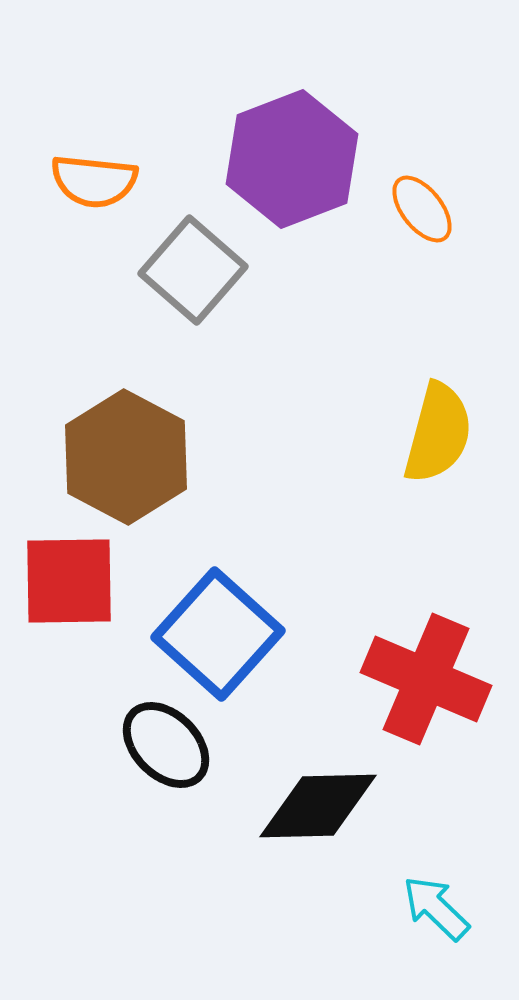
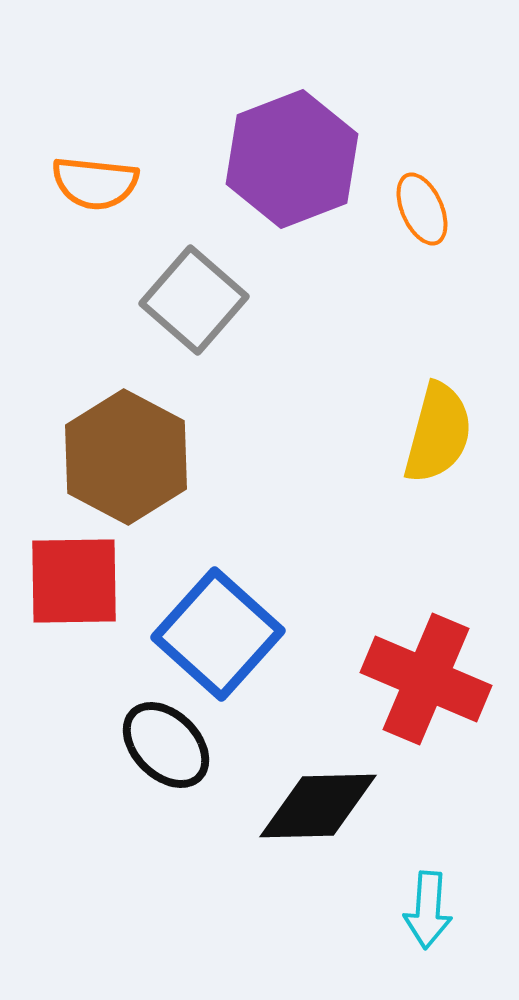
orange semicircle: moved 1 px right, 2 px down
orange ellipse: rotated 14 degrees clockwise
gray square: moved 1 px right, 30 px down
red square: moved 5 px right
cyan arrow: moved 8 px left, 2 px down; rotated 130 degrees counterclockwise
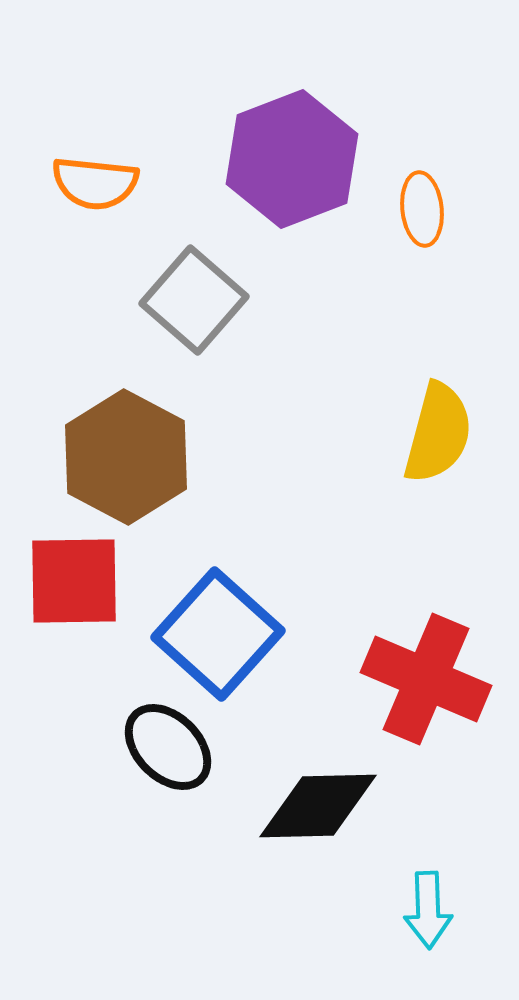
orange ellipse: rotated 18 degrees clockwise
black ellipse: moved 2 px right, 2 px down
cyan arrow: rotated 6 degrees counterclockwise
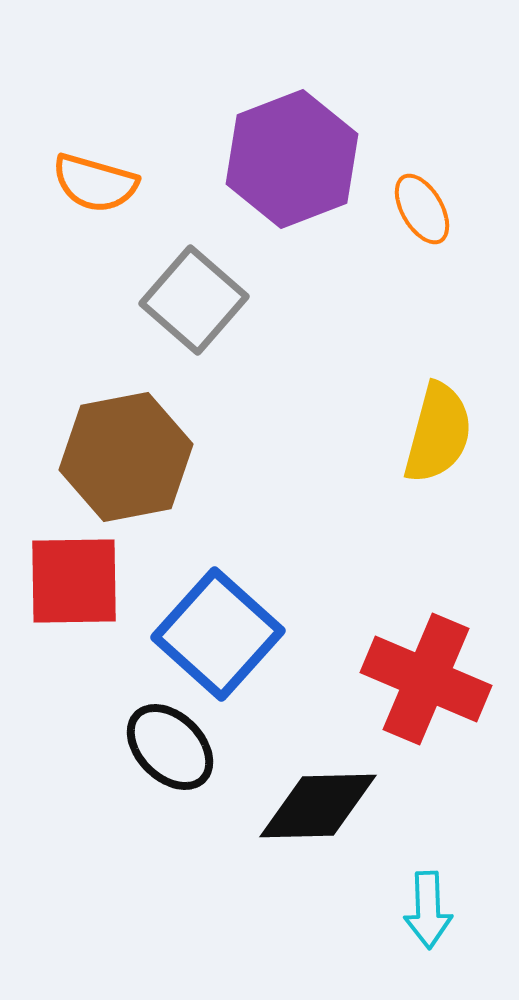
orange semicircle: rotated 10 degrees clockwise
orange ellipse: rotated 24 degrees counterclockwise
brown hexagon: rotated 21 degrees clockwise
black ellipse: moved 2 px right
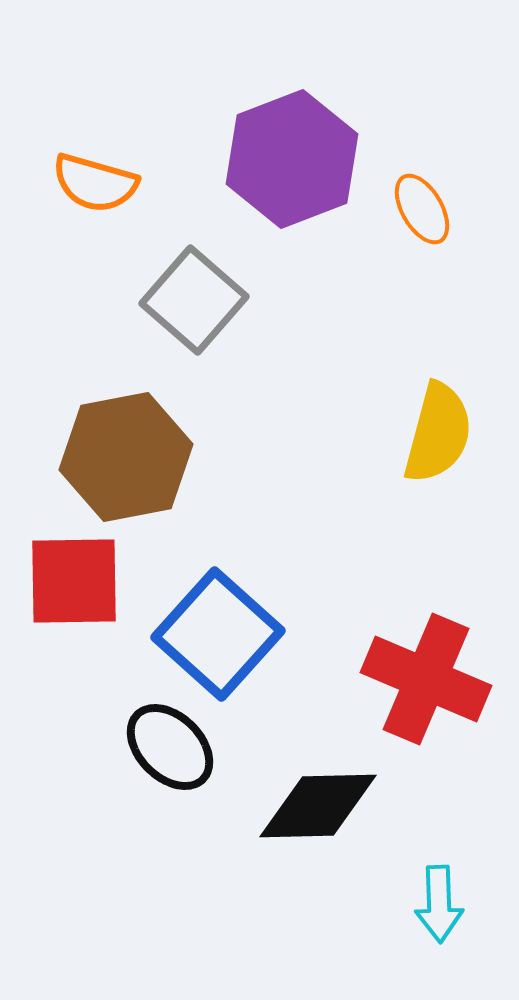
cyan arrow: moved 11 px right, 6 px up
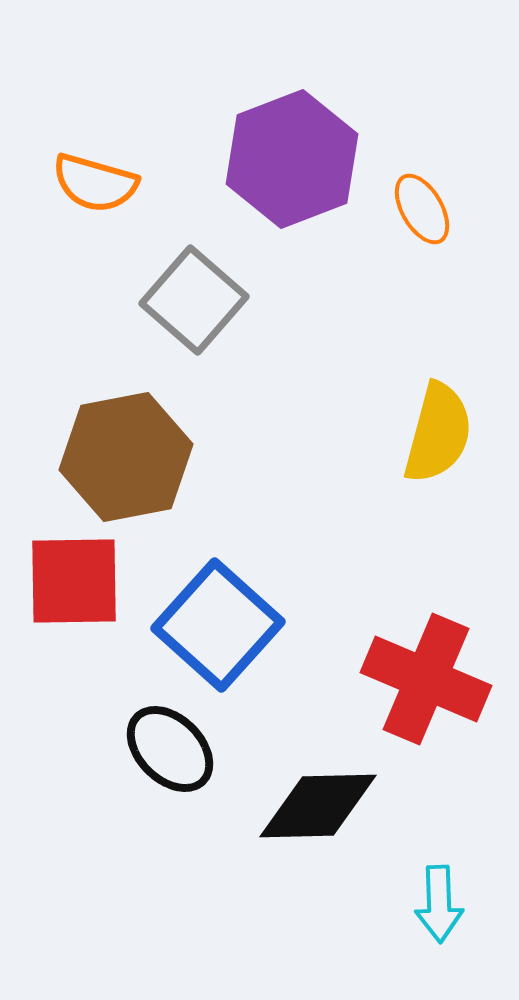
blue square: moved 9 px up
black ellipse: moved 2 px down
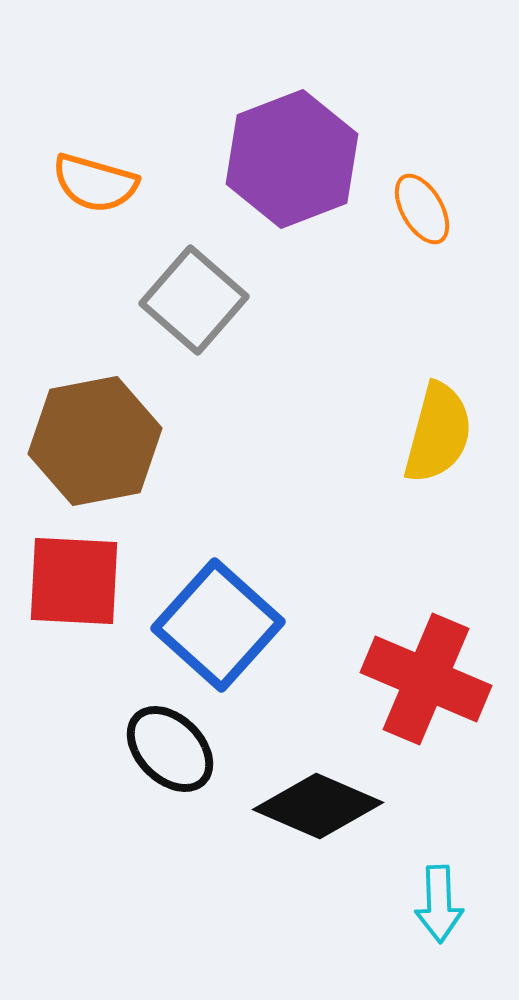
brown hexagon: moved 31 px left, 16 px up
red square: rotated 4 degrees clockwise
black diamond: rotated 25 degrees clockwise
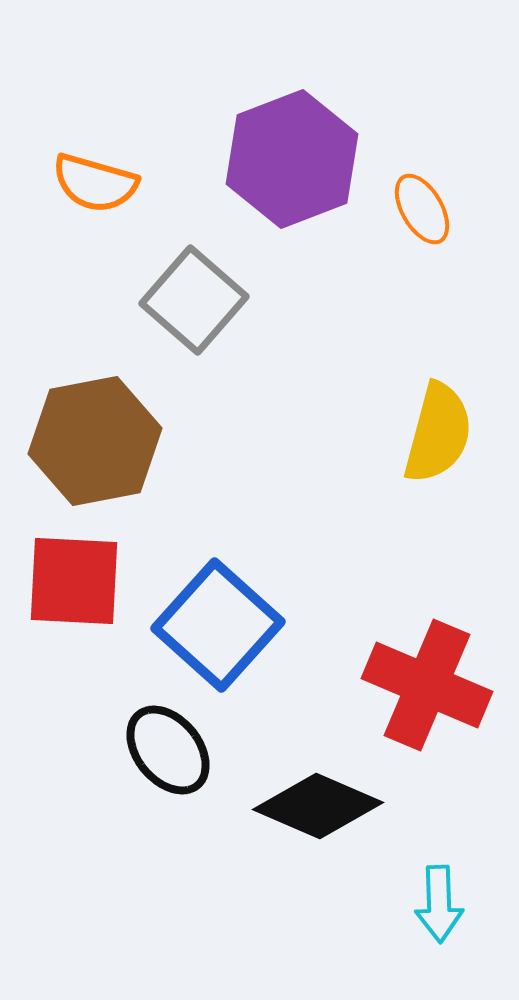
red cross: moved 1 px right, 6 px down
black ellipse: moved 2 px left, 1 px down; rotated 6 degrees clockwise
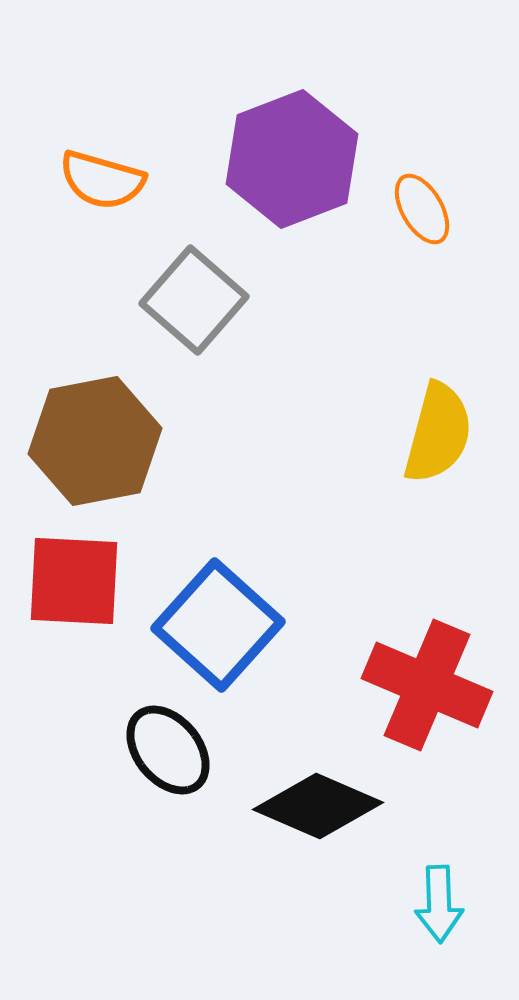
orange semicircle: moved 7 px right, 3 px up
